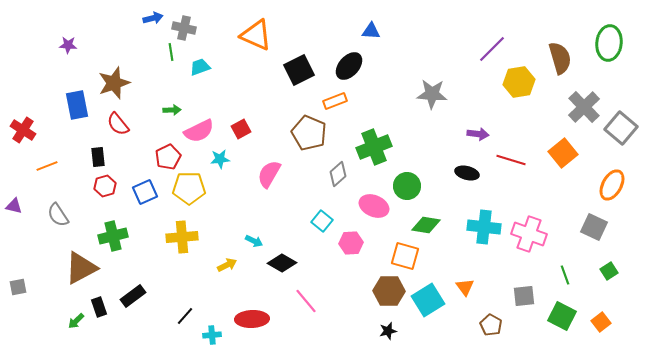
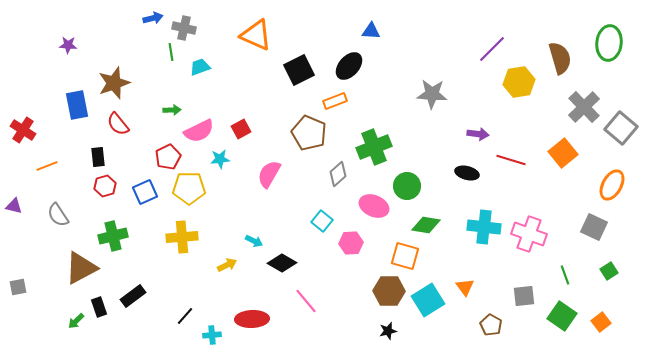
green square at (562, 316): rotated 8 degrees clockwise
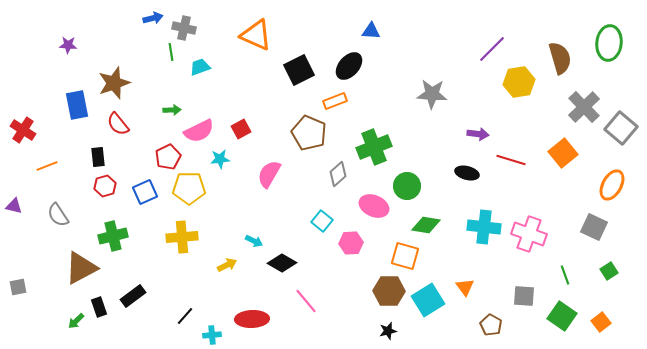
gray square at (524, 296): rotated 10 degrees clockwise
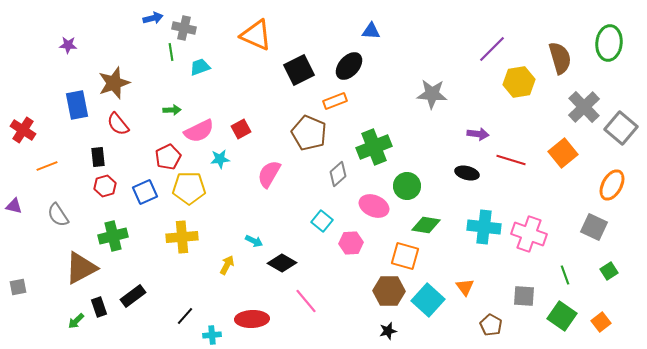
yellow arrow at (227, 265): rotated 36 degrees counterclockwise
cyan square at (428, 300): rotated 16 degrees counterclockwise
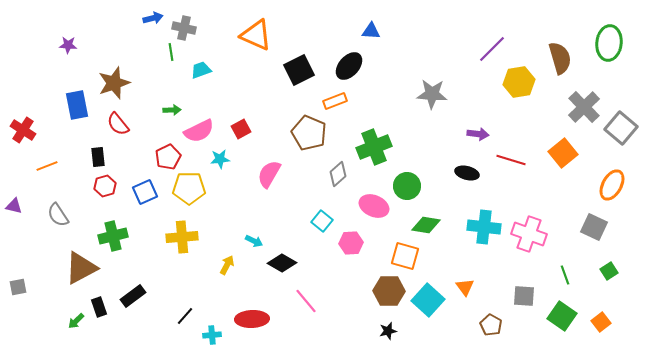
cyan trapezoid at (200, 67): moved 1 px right, 3 px down
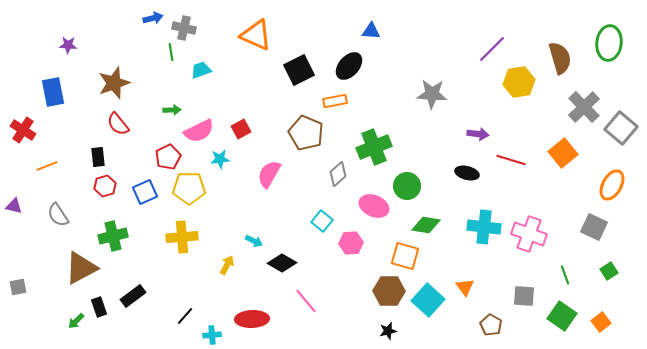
orange rectangle at (335, 101): rotated 10 degrees clockwise
blue rectangle at (77, 105): moved 24 px left, 13 px up
brown pentagon at (309, 133): moved 3 px left
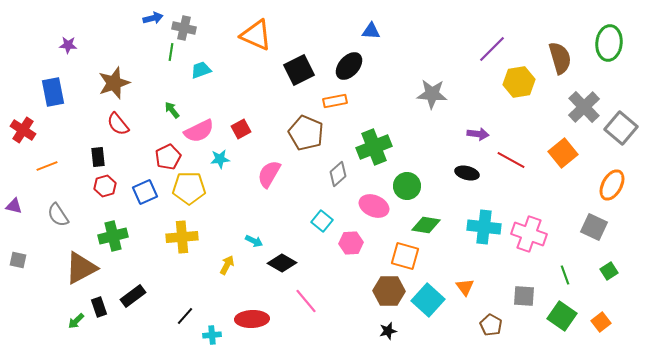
green line at (171, 52): rotated 18 degrees clockwise
green arrow at (172, 110): rotated 126 degrees counterclockwise
red line at (511, 160): rotated 12 degrees clockwise
gray square at (18, 287): moved 27 px up; rotated 24 degrees clockwise
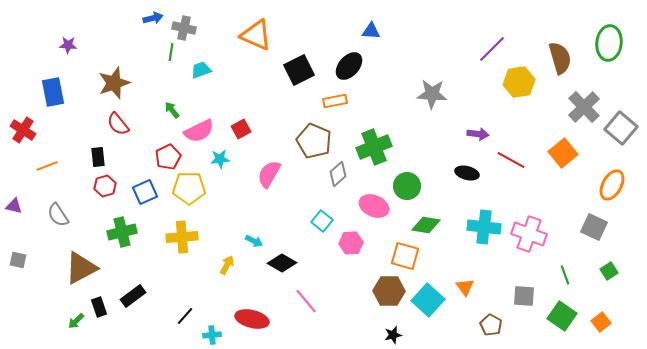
brown pentagon at (306, 133): moved 8 px right, 8 px down
green cross at (113, 236): moved 9 px right, 4 px up
red ellipse at (252, 319): rotated 16 degrees clockwise
black star at (388, 331): moved 5 px right, 4 px down
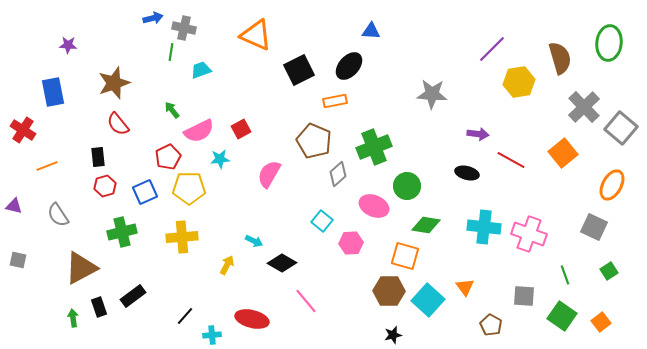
green arrow at (76, 321): moved 3 px left, 3 px up; rotated 126 degrees clockwise
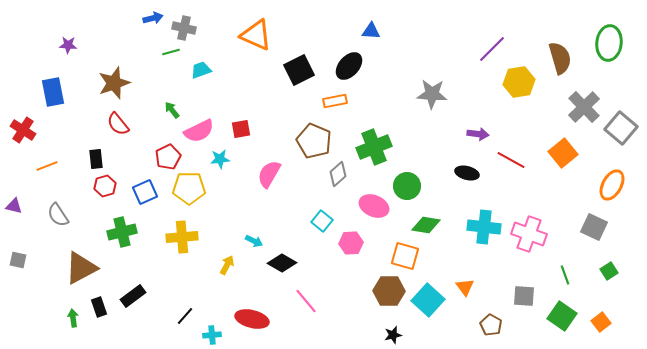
green line at (171, 52): rotated 66 degrees clockwise
red square at (241, 129): rotated 18 degrees clockwise
black rectangle at (98, 157): moved 2 px left, 2 px down
